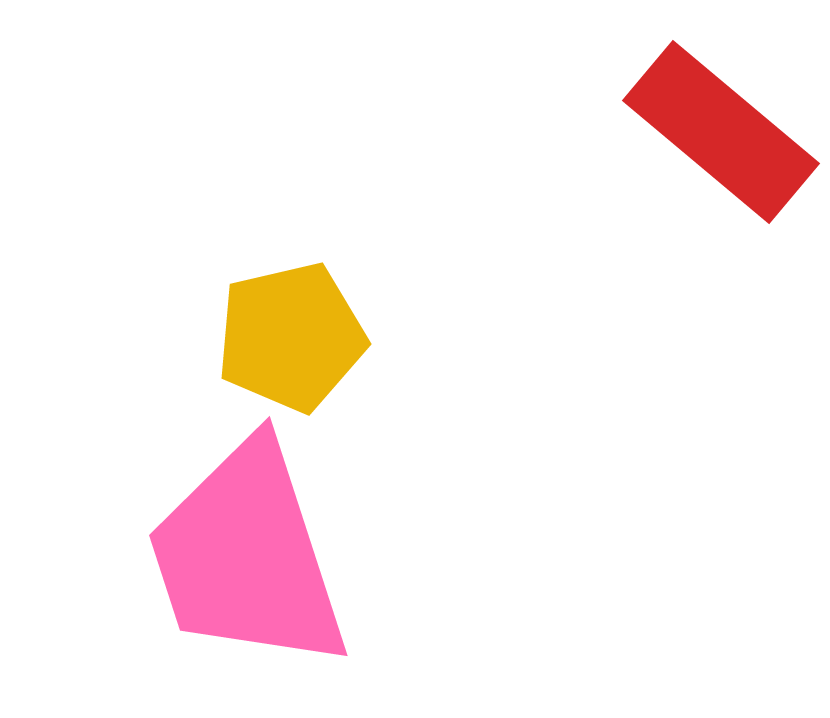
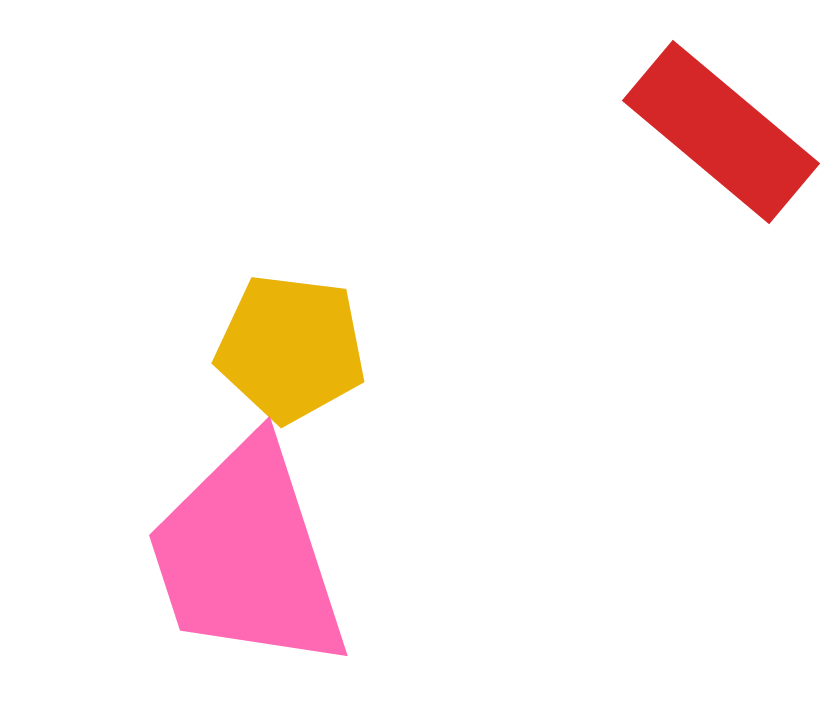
yellow pentagon: moved 11 px down; rotated 20 degrees clockwise
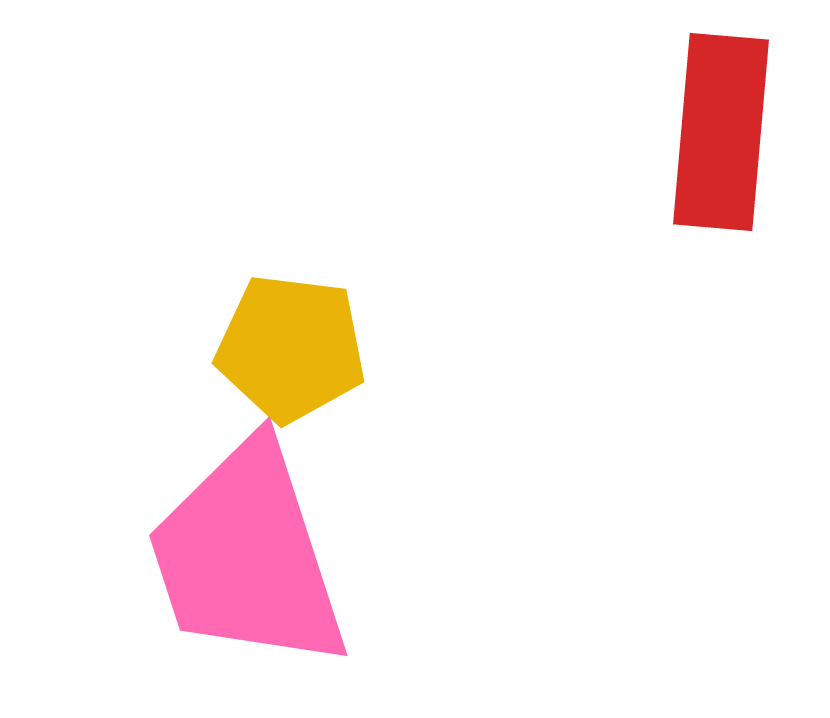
red rectangle: rotated 55 degrees clockwise
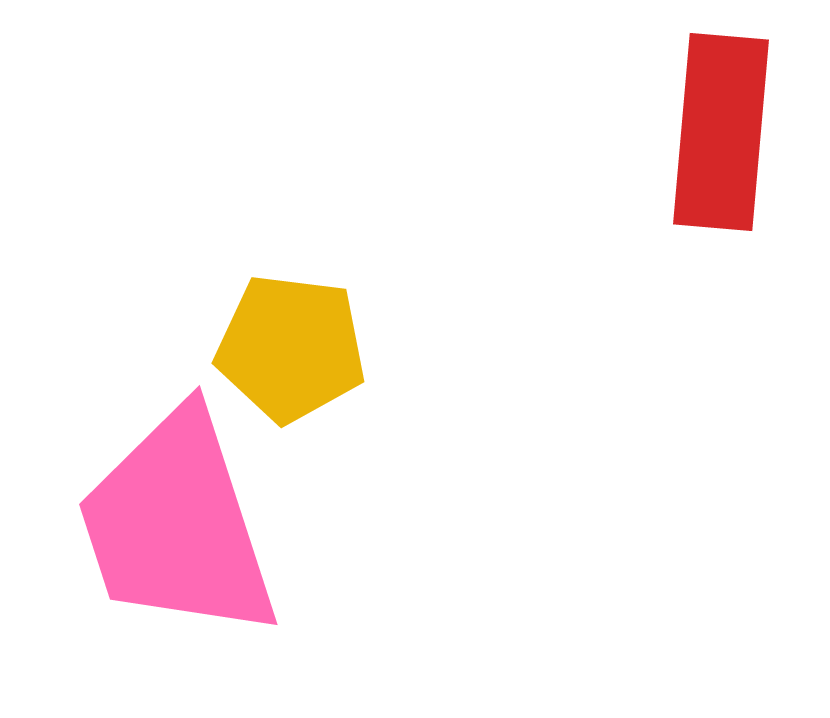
pink trapezoid: moved 70 px left, 31 px up
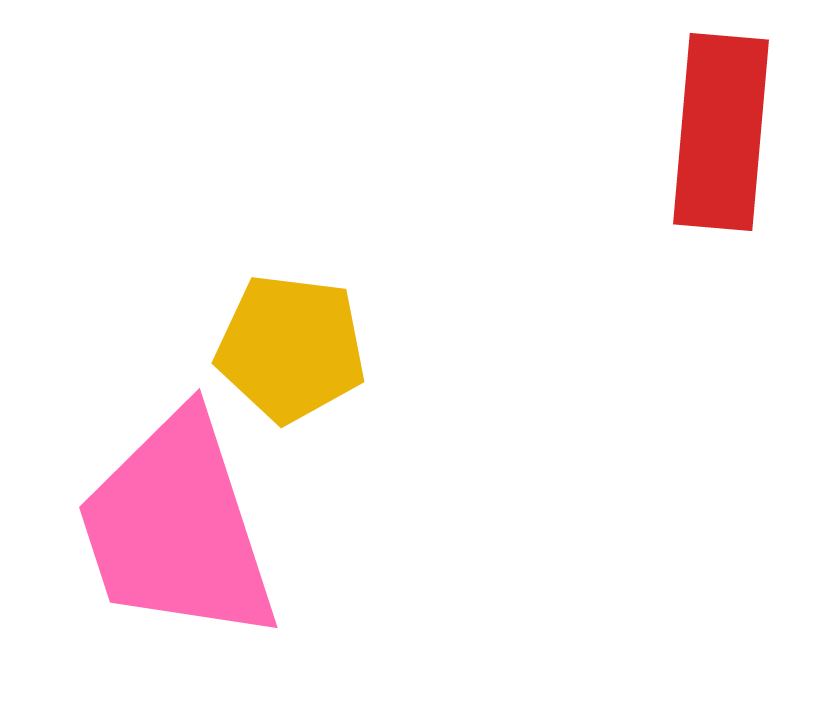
pink trapezoid: moved 3 px down
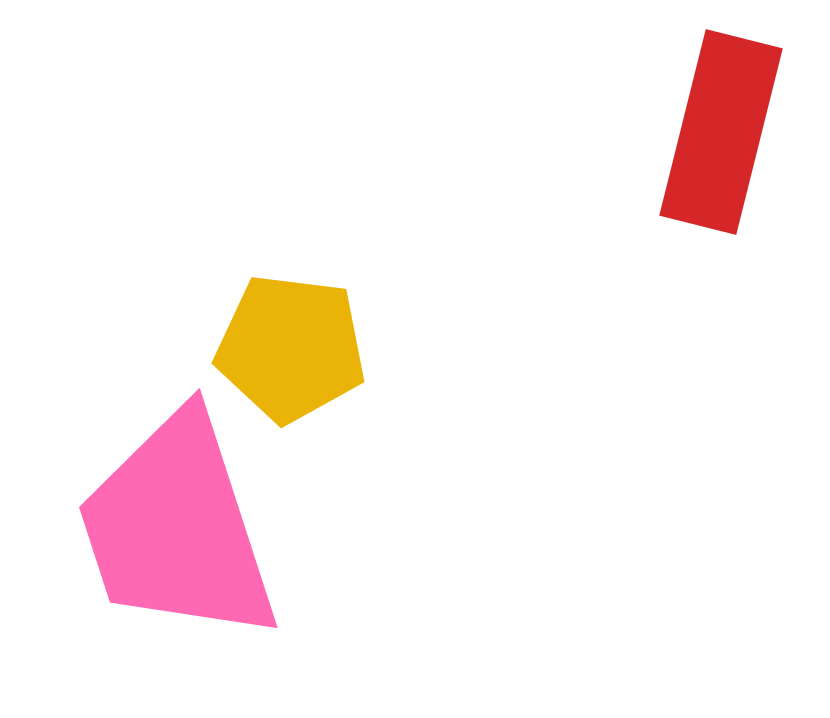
red rectangle: rotated 9 degrees clockwise
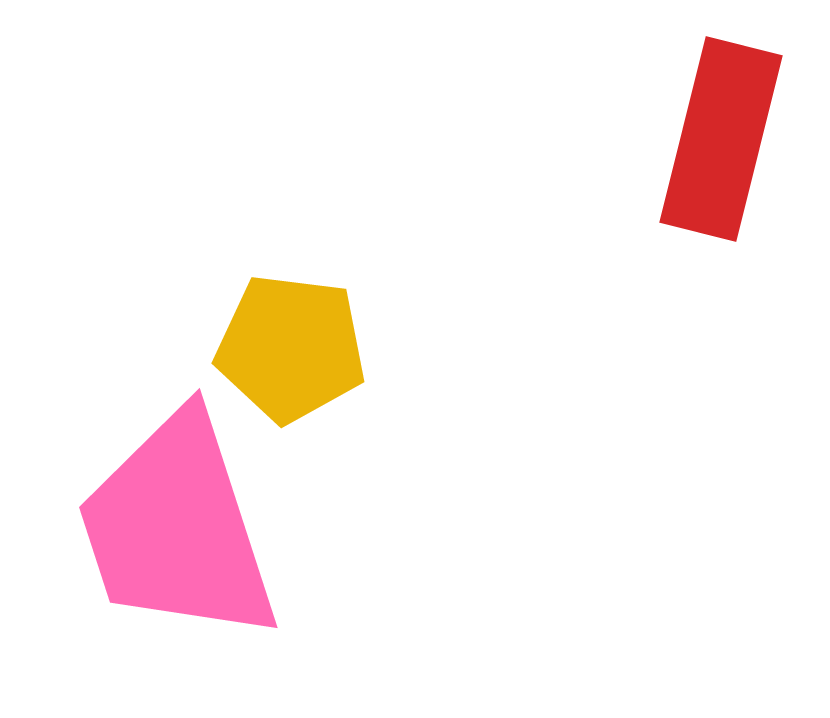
red rectangle: moved 7 px down
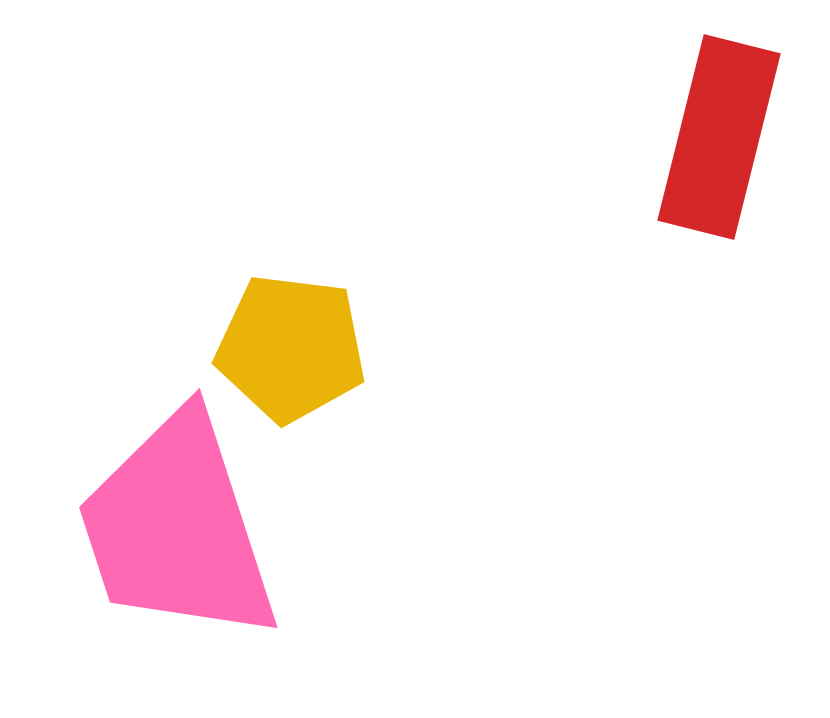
red rectangle: moved 2 px left, 2 px up
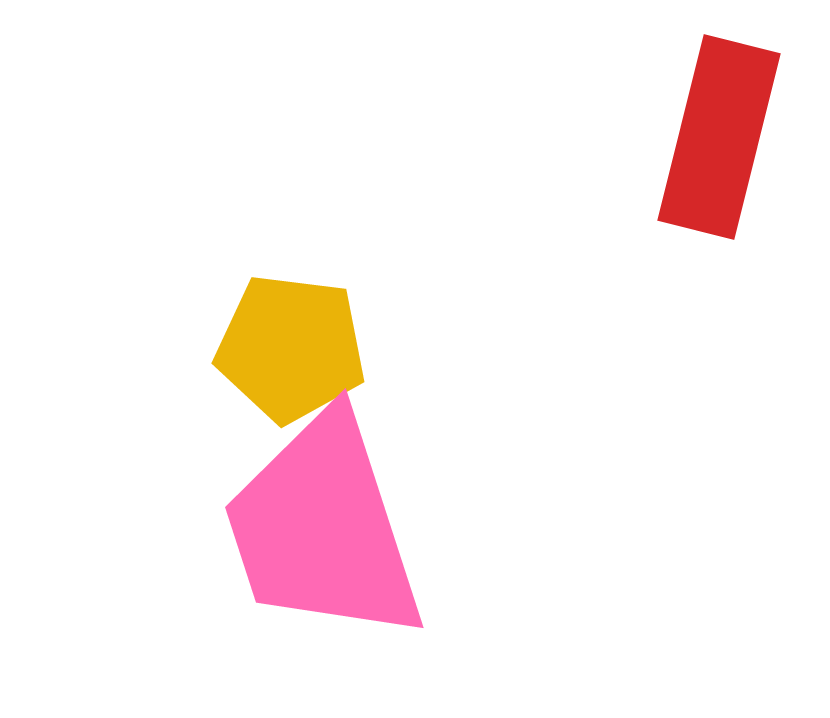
pink trapezoid: moved 146 px right
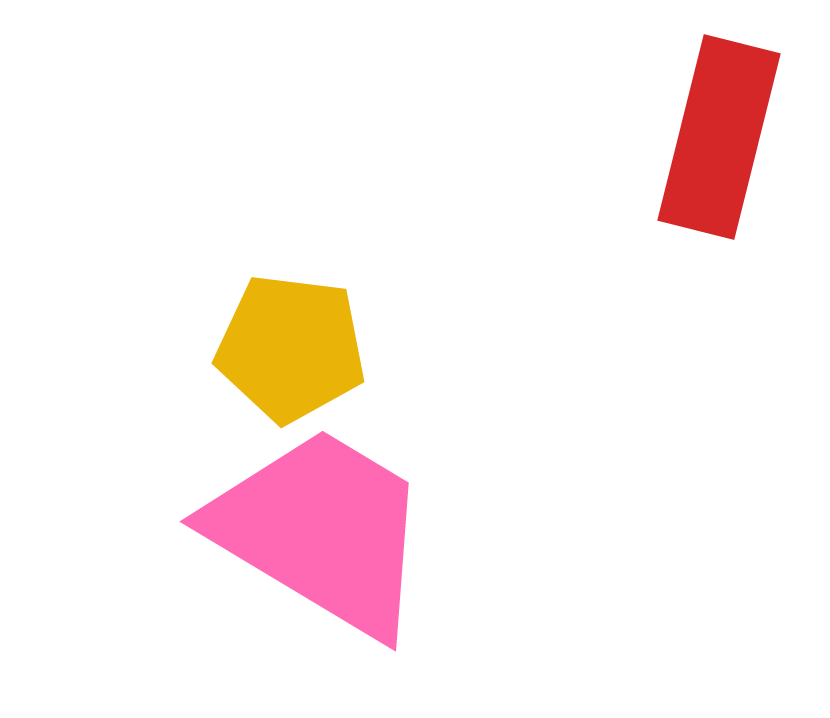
pink trapezoid: moved 2 px left, 3 px down; rotated 139 degrees clockwise
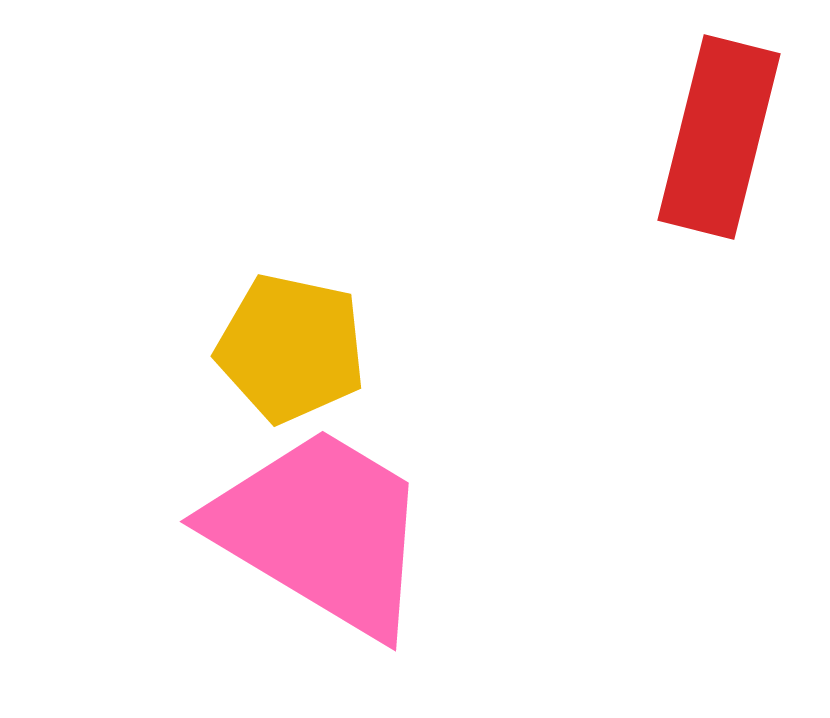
yellow pentagon: rotated 5 degrees clockwise
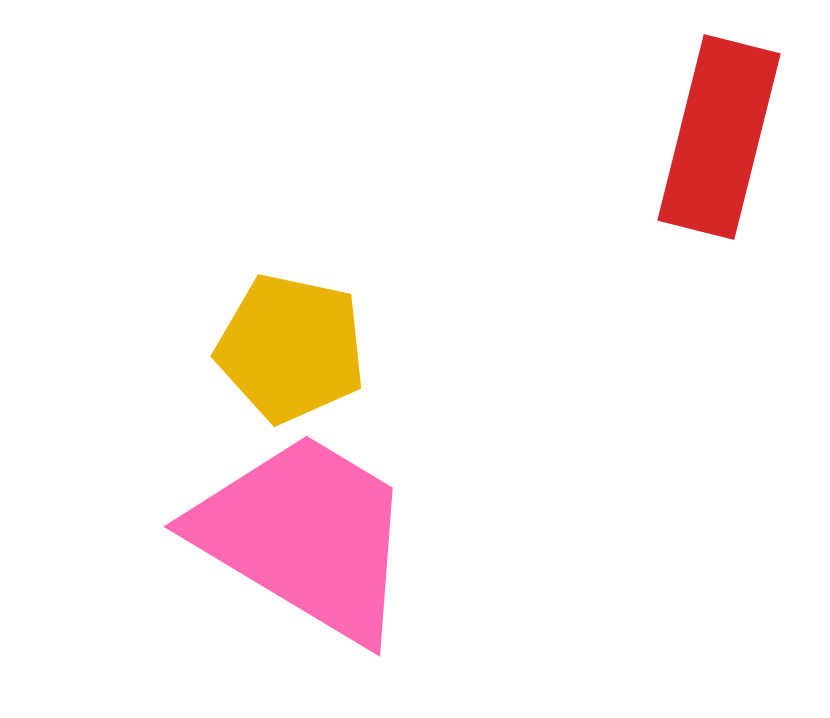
pink trapezoid: moved 16 px left, 5 px down
